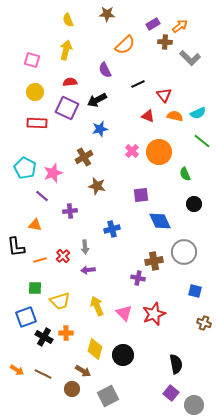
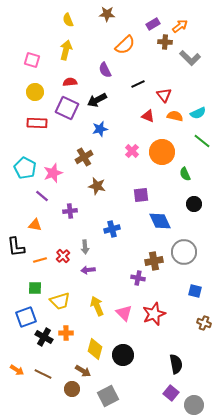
orange circle at (159, 152): moved 3 px right
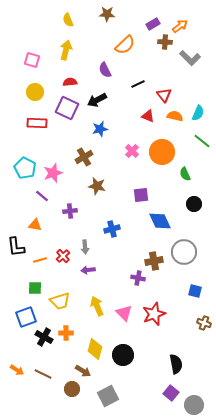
cyan semicircle at (198, 113): rotated 42 degrees counterclockwise
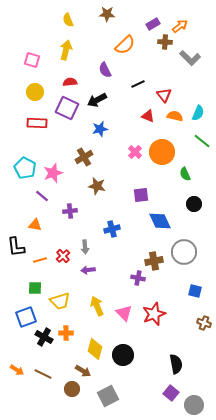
pink cross at (132, 151): moved 3 px right, 1 px down
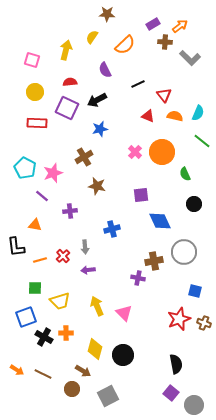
yellow semicircle at (68, 20): moved 24 px right, 17 px down; rotated 56 degrees clockwise
red star at (154, 314): moved 25 px right, 5 px down
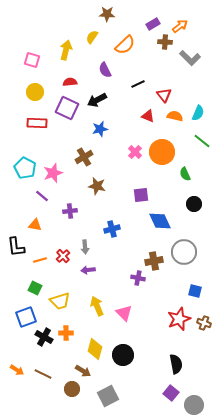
green square at (35, 288): rotated 24 degrees clockwise
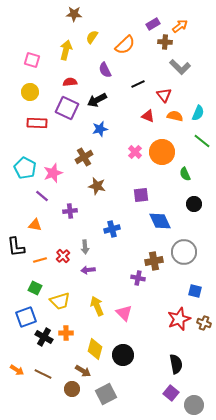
brown star at (107, 14): moved 33 px left
gray L-shape at (190, 58): moved 10 px left, 9 px down
yellow circle at (35, 92): moved 5 px left
gray square at (108, 396): moved 2 px left, 2 px up
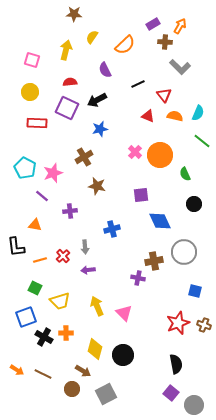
orange arrow at (180, 26): rotated 21 degrees counterclockwise
orange circle at (162, 152): moved 2 px left, 3 px down
red star at (179, 319): moved 1 px left, 4 px down
brown cross at (204, 323): moved 2 px down
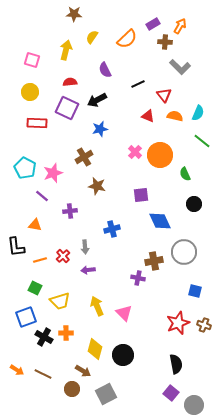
orange semicircle at (125, 45): moved 2 px right, 6 px up
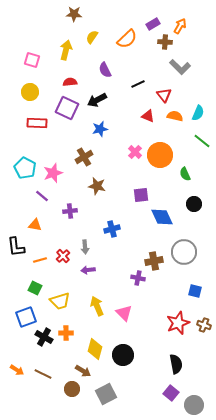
blue diamond at (160, 221): moved 2 px right, 4 px up
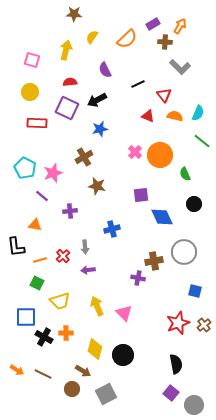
green square at (35, 288): moved 2 px right, 5 px up
blue square at (26, 317): rotated 20 degrees clockwise
brown cross at (204, 325): rotated 32 degrees clockwise
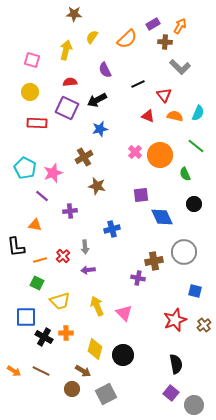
green line at (202, 141): moved 6 px left, 5 px down
red star at (178, 323): moved 3 px left, 3 px up
orange arrow at (17, 370): moved 3 px left, 1 px down
brown line at (43, 374): moved 2 px left, 3 px up
